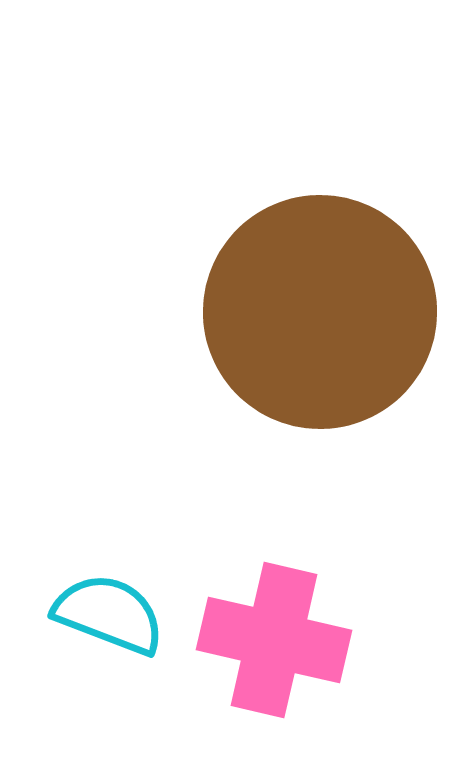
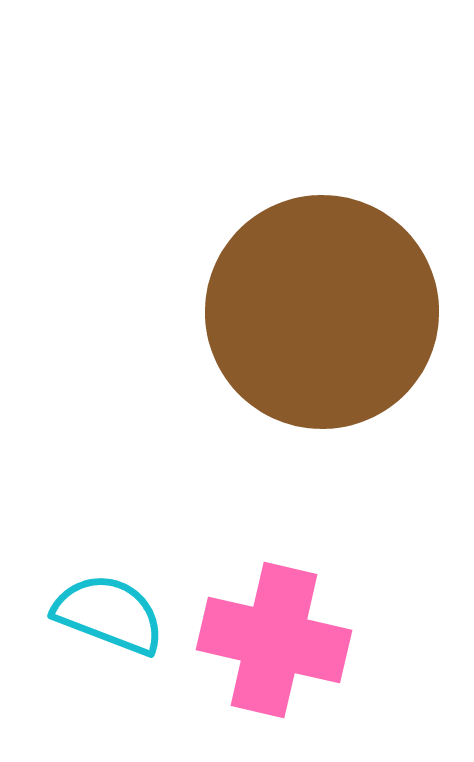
brown circle: moved 2 px right
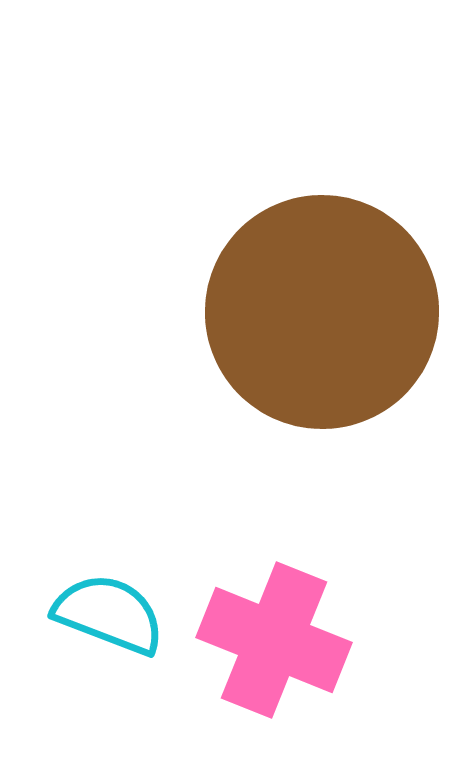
pink cross: rotated 9 degrees clockwise
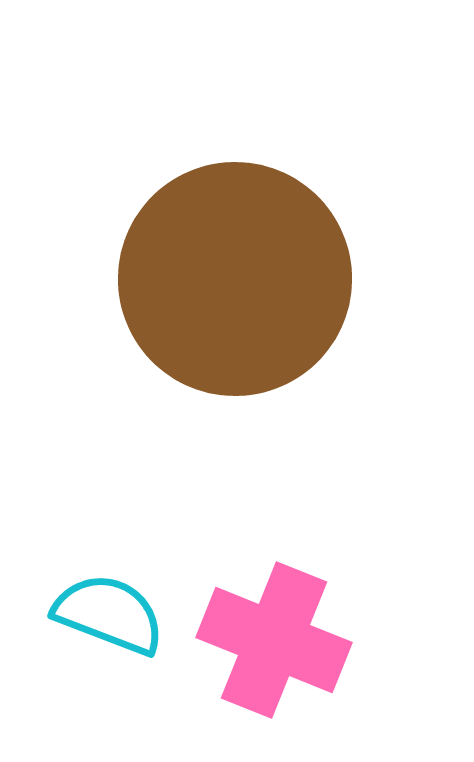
brown circle: moved 87 px left, 33 px up
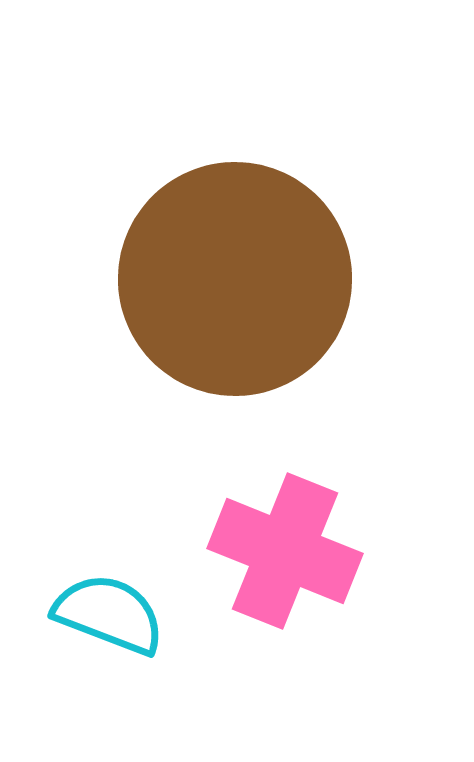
pink cross: moved 11 px right, 89 px up
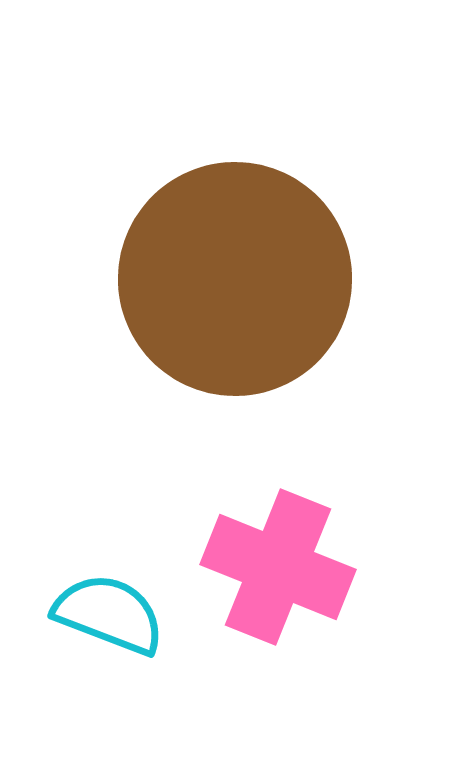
pink cross: moved 7 px left, 16 px down
